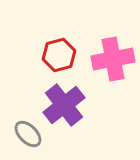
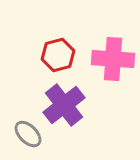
red hexagon: moved 1 px left
pink cross: rotated 15 degrees clockwise
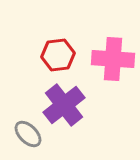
red hexagon: rotated 8 degrees clockwise
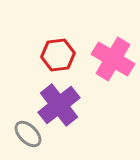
pink cross: rotated 27 degrees clockwise
purple cross: moved 5 px left
